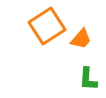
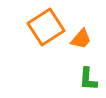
orange square: moved 1 px left, 1 px down
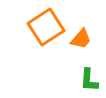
green L-shape: moved 1 px right, 1 px down
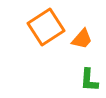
orange trapezoid: moved 1 px right
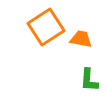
orange trapezoid: moved 1 px left; rotated 120 degrees counterclockwise
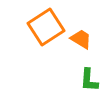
orange trapezoid: rotated 20 degrees clockwise
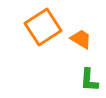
orange square: moved 3 px left
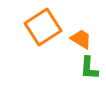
green L-shape: moved 12 px up
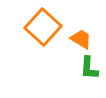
orange square: rotated 15 degrees counterclockwise
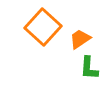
orange trapezoid: moved 1 px left; rotated 65 degrees counterclockwise
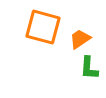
orange square: rotated 27 degrees counterclockwise
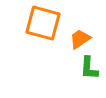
orange square: moved 4 px up
